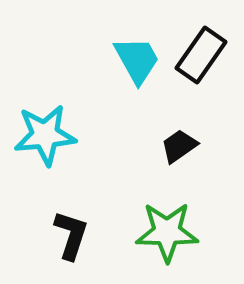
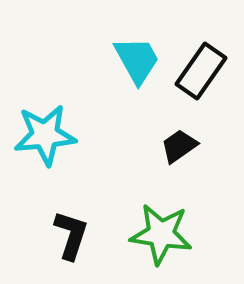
black rectangle: moved 16 px down
green star: moved 6 px left, 2 px down; rotated 8 degrees clockwise
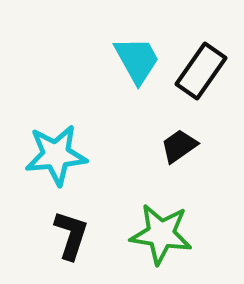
cyan star: moved 11 px right, 20 px down
